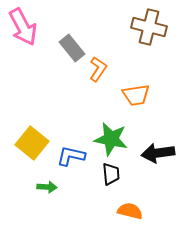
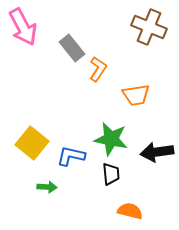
brown cross: rotated 8 degrees clockwise
black arrow: moved 1 px left, 1 px up
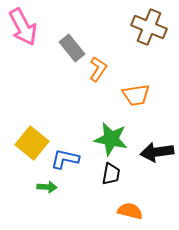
blue L-shape: moved 6 px left, 3 px down
black trapezoid: rotated 15 degrees clockwise
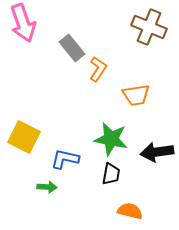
pink arrow: moved 4 px up; rotated 9 degrees clockwise
yellow square: moved 8 px left, 6 px up; rotated 12 degrees counterclockwise
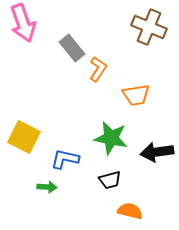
green star: moved 1 px up
black trapezoid: moved 1 px left, 6 px down; rotated 65 degrees clockwise
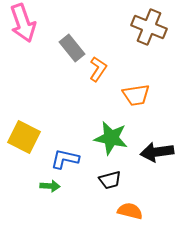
green arrow: moved 3 px right, 1 px up
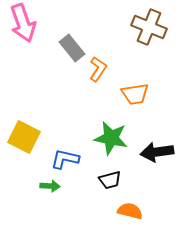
orange trapezoid: moved 1 px left, 1 px up
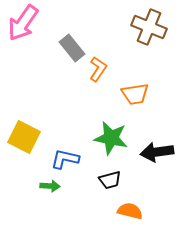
pink arrow: rotated 54 degrees clockwise
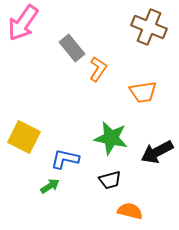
orange trapezoid: moved 8 px right, 2 px up
black arrow: rotated 20 degrees counterclockwise
green arrow: rotated 36 degrees counterclockwise
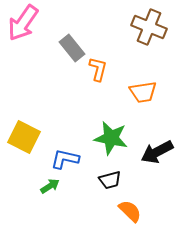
orange L-shape: rotated 20 degrees counterclockwise
orange semicircle: rotated 30 degrees clockwise
